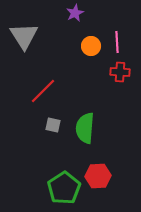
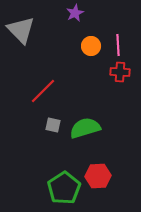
gray triangle: moved 3 px left, 6 px up; rotated 12 degrees counterclockwise
pink line: moved 1 px right, 3 px down
green semicircle: rotated 68 degrees clockwise
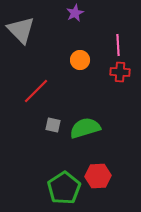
orange circle: moved 11 px left, 14 px down
red line: moved 7 px left
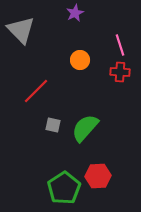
pink line: moved 2 px right; rotated 15 degrees counterclockwise
green semicircle: rotated 32 degrees counterclockwise
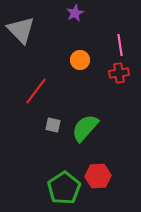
pink line: rotated 10 degrees clockwise
red cross: moved 1 px left, 1 px down; rotated 12 degrees counterclockwise
red line: rotated 8 degrees counterclockwise
